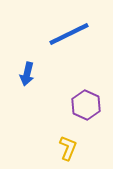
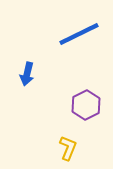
blue line: moved 10 px right
purple hexagon: rotated 8 degrees clockwise
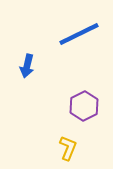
blue arrow: moved 8 px up
purple hexagon: moved 2 px left, 1 px down
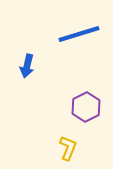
blue line: rotated 9 degrees clockwise
purple hexagon: moved 2 px right, 1 px down
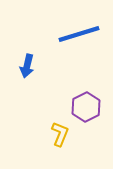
yellow L-shape: moved 8 px left, 14 px up
